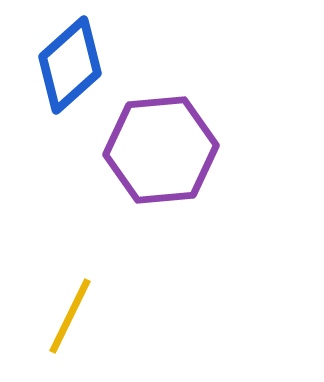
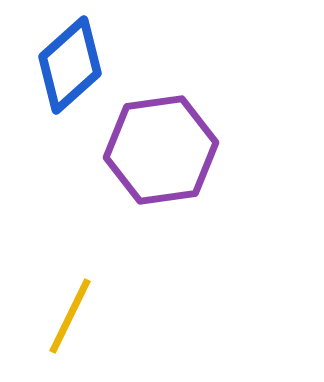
purple hexagon: rotated 3 degrees counterclockwise
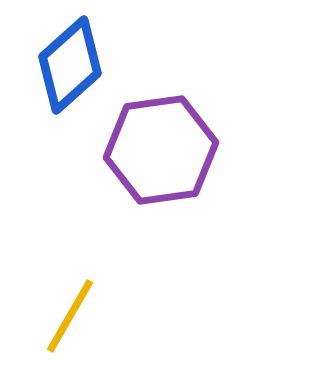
yellow line: rotated 4 degrees clockwise
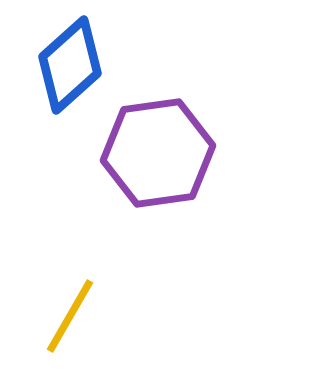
purple hexagon: moved 3 px left, 3 px down
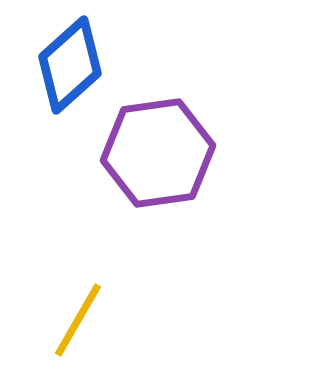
yellow line: moved 8 px right, 4 px down
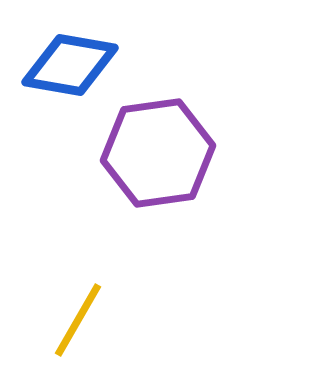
blue diamond: rotated 52 degrees clockwise
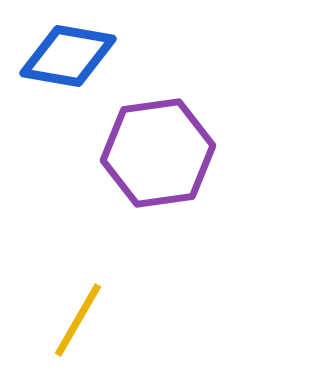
blue diamond: moved 2 px left, 9 px up
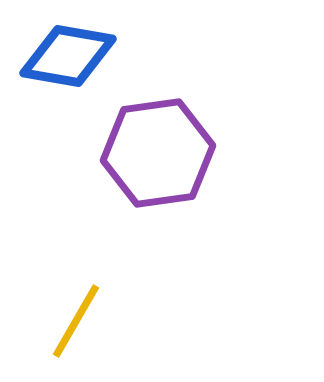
yellow line: moved 2 px left, 1 px down
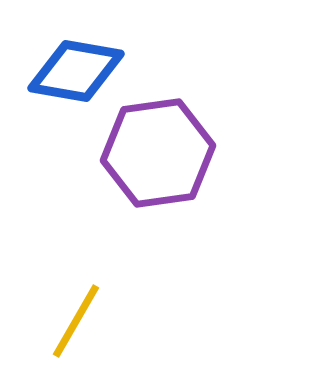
blue diamond: moved 8 px right, 15 px down
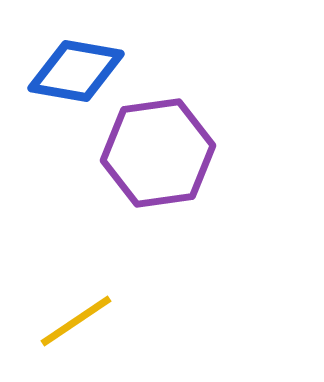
yellow line: rotated 26 degrees clockwise
